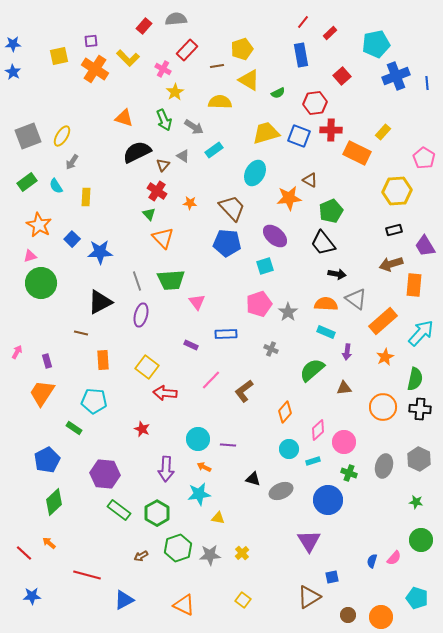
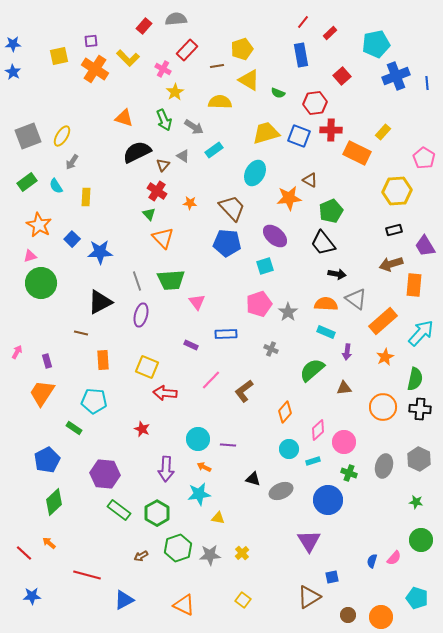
green semicircle at (278, 93): rotated 48 degrees clockwise
yellow square at (147, 367): rotated 15 degrees counterclockwise
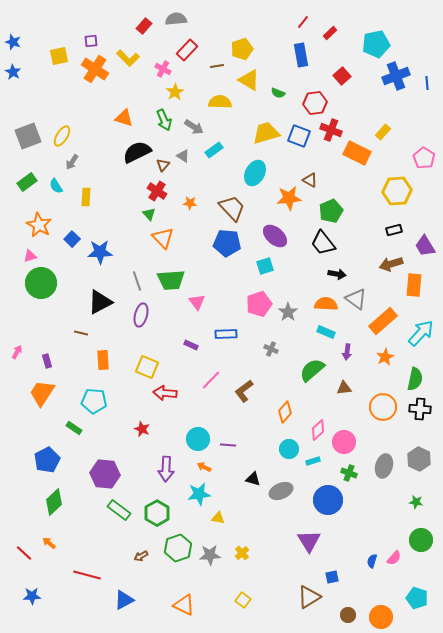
blue star at (13, 44): moved 2 px up; rotated 21 degrees clockwise
red cross at (331, 130): rotated 20 degrees clockwise
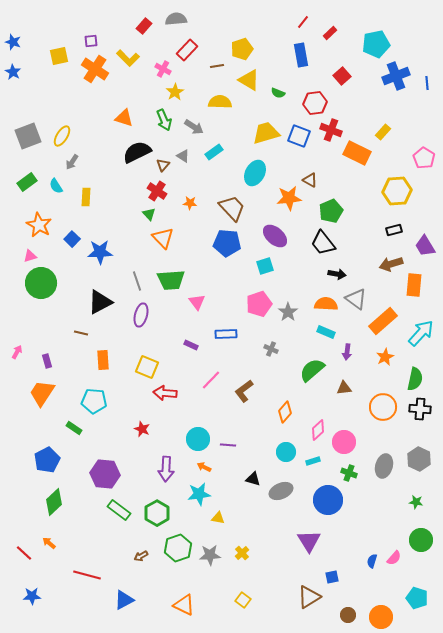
cyan rectangle at (214, 150): moved 2 px down
cyan circle at (289, 449): moved 3 px left, 3 px down
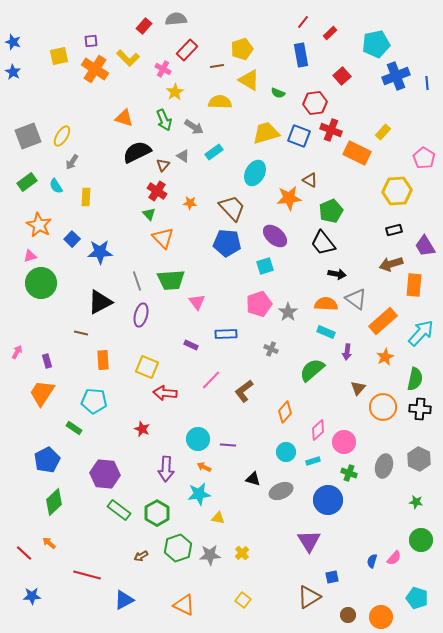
brown triangle at (344, 388): moved 14 px right; rotated 42 degrees counterclockwise
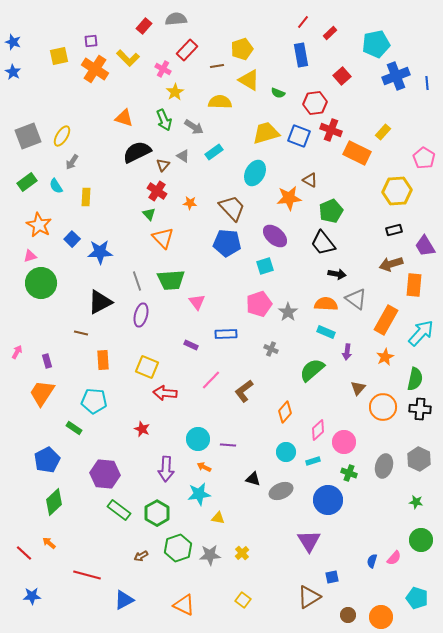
orange rectangle at (383, 321): moved 3 px right, 1 px up; rotated 20 degrees counterclockwise
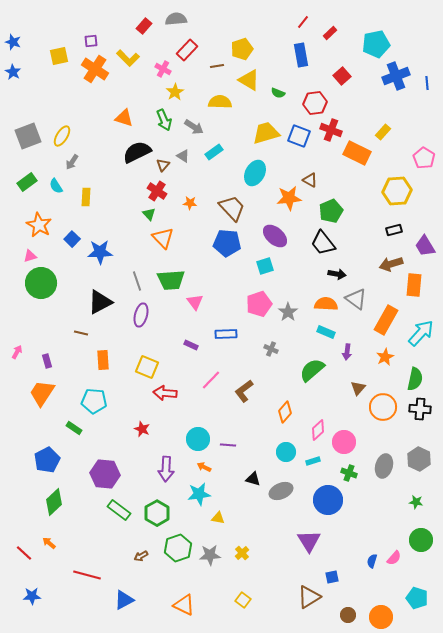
pink triangle at (197, 302): moved 2 px left
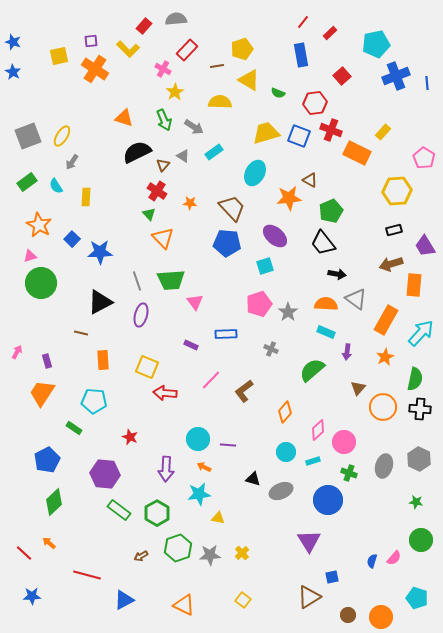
yellow L-shape at (128, 58): moved 9 px up
red star at (142, 429): moved 12 px left, 8 px down
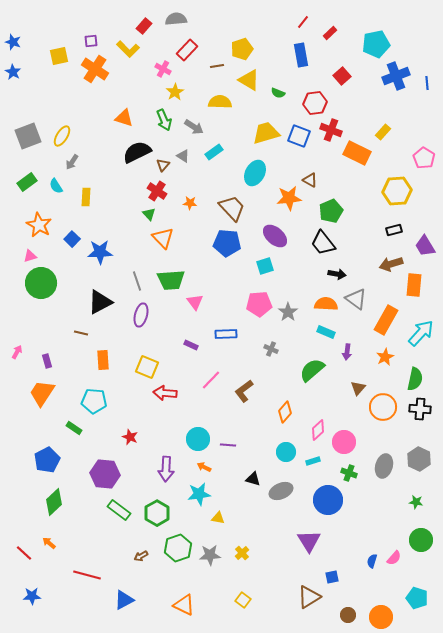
pink pentagon at (259, 304): rotated 15 degrees clockwise
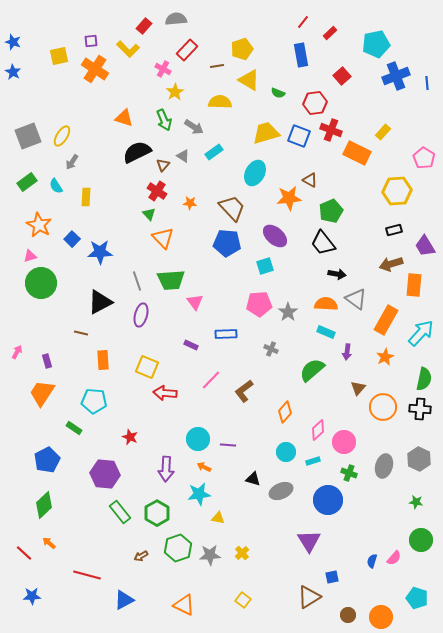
green semicircle at (415, 379): moved 9 px right
green diamond at (54, 502): moved 10 px left, 3 px down
green rectangle at (119, 510): moved 1 px right, 2 px down; rotated 15 degrees clockwise
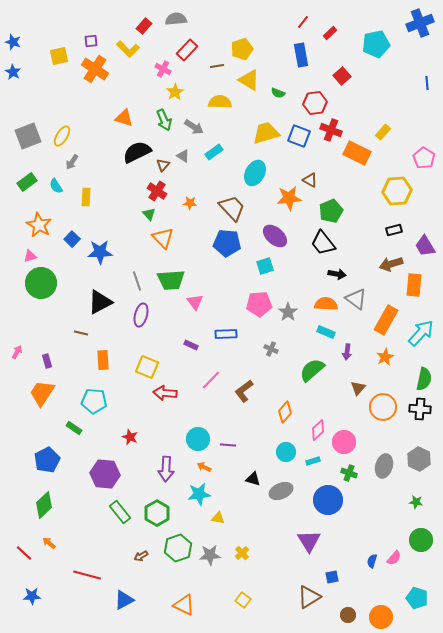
blue cross at (396, 76): moved 24 px right, 53 px up
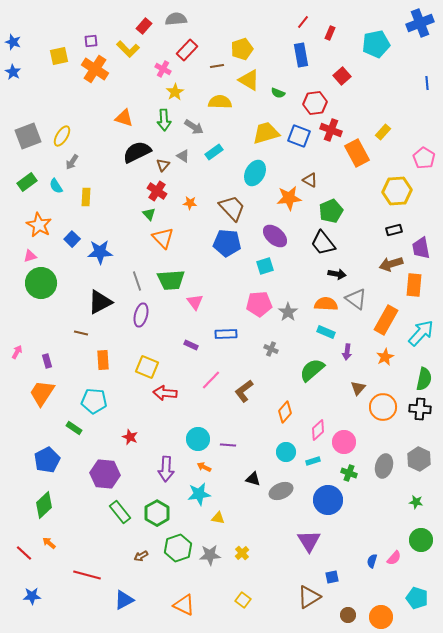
red rectangle at (330, 33): rotated 24 degrees counterclockwise
green arrow at (164, 120): rotated 20 degrees clockwise
orange rectangle at (357, 153): rotated 36 degrees clockwise
purple trapezoid at (425, 246): moved 4 px left, 2 px down; rotated 20 degrees clockwise
